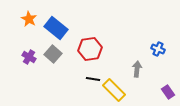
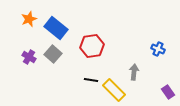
orange star: rotated 21 degrees clockwise
red hexagon: moved 2 px right, 3 px up
gray arrow: moved 3 px left, 3 px down
black line: moved 2 px left, 1 px down
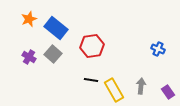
gray arrow: moved 7 px right, 14 px down
yellow rectangle: rotated 15 degrees clockwise
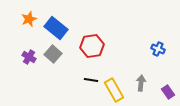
gray arrow: moved 3 px up
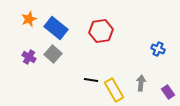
red hexagon: moved 9 px right, 15 px up
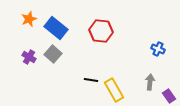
red hexagon: rotated 15 degrees clockwise
gray arrow: moved 9 px right, 1 px up
purple rectangle: moved 1 px right, 4 px down
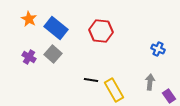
orange star: rotated 21 degrees counterclockwise
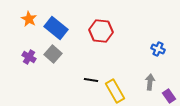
yellow rectangle: moved 1 px right, 1 px down
